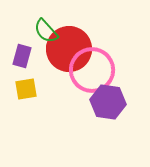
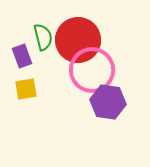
green semicircle: moved 3 px left, 6 px down; rotated 152 degrees counterclockwise
red circle: moved 9 px right, 9 px up
purple rectangle: rotated 35 degrees counterclockwise
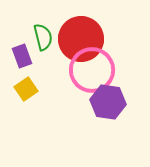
red circle: moved 3 px right, 1 px up
yellow square: rotated 25 degrees counterclockwise
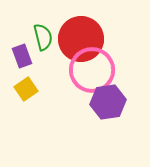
purple hexagon: rotated 16 degrees counterclockwise
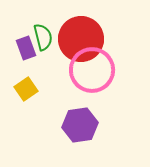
purple rectangle: moved 4 px right, 8 px up
purple hexagon: moved 28 px left, 23 px down
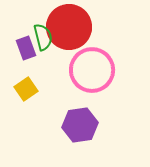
red circle: moved 12 px left, 12 px up
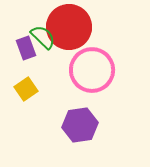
green semicircle: rotated 32 degrees counterclockwise
